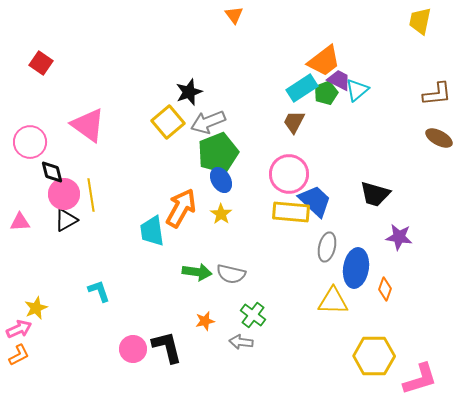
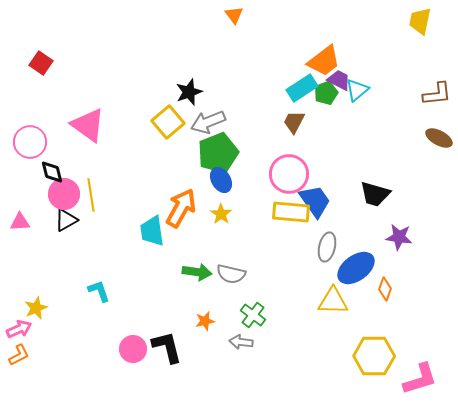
blue trapezoid at (315, 201): rotated 12 degrees clockwise
blue ellipse at (356, 268): rotated 45 degrees clockwise
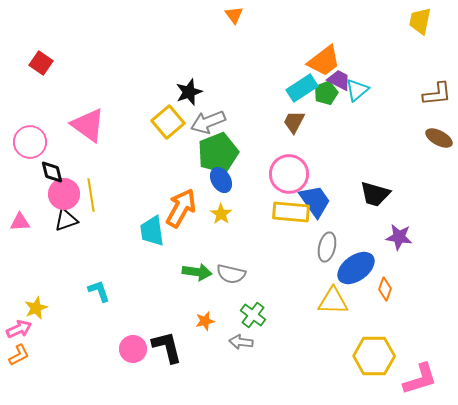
black triangle at (66, 220): rotated 10 degrees clockwise
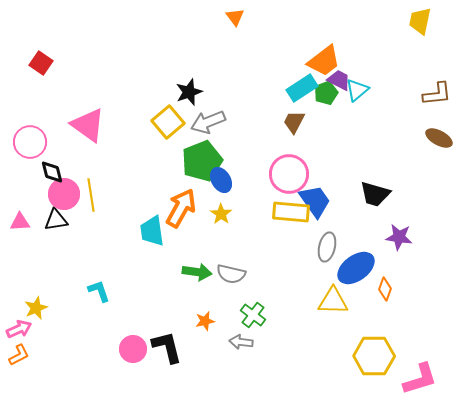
orange triangle at (234, 15): moved 1 px right, 2 px down
green pentagon at (218, 153): moved 16 px left, 8 px down
black triangle at (66, 220): moved 10 px left; rotated 10 degrees clockwise
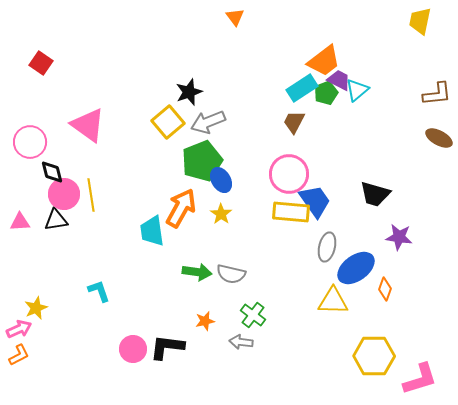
black L-shape at (167, 347): rotated 69 degrees counterclockwise
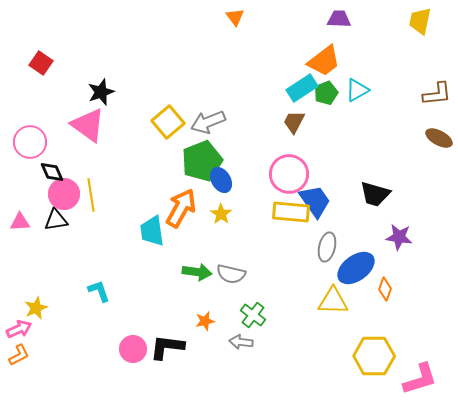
purple trapezoid at (339, 80): moved 61 px up; rotated 25 degrees counterclockwise
cyan triangle at (357, 90): rotated 10 degrees clockwise
black star at (189, 92): moved 88 px left
black diamond at (52, 172): rotated 10 degrees counterclockwise
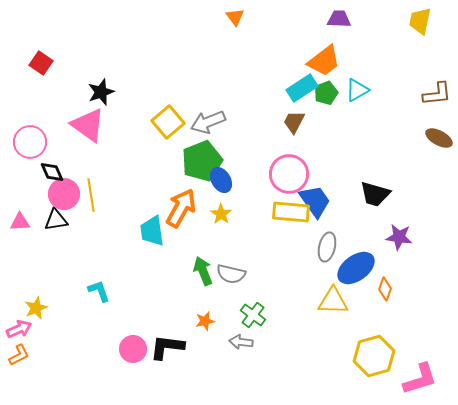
green arrow at (197, 272): moved 6 px right, 1 px up; rotated 120 degrees counterclockwise
yellow hexagon at (374, 356): rotated 15 degrees counterclockwise
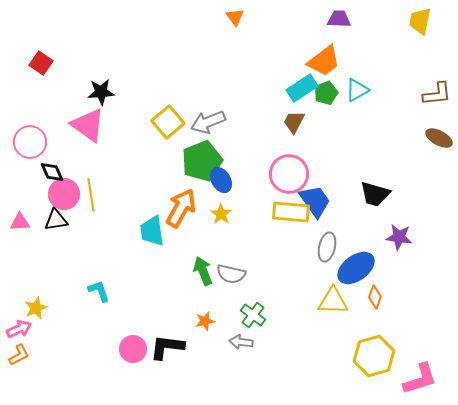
black star at (101, 92): rotated 16 degrees clockwise
orange diamond at (385, 289): moved 10 px left, 8 px down
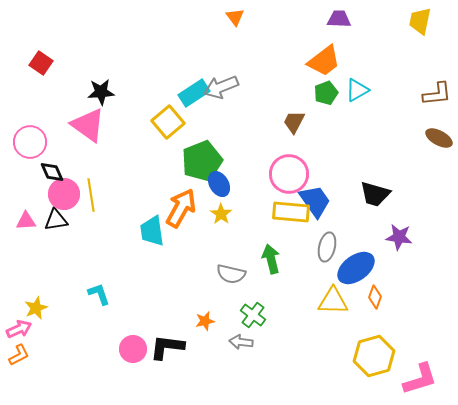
cyan rectangle at (302, 88): moved 108 px left, 5 px down
gray arrow at (208, 122): moved 13 px right, 35 px up
blue ellipse at (221, 180): moved 2 px left, 4 px down
pink triangle at (20, 222): moved 6 px right, 1 px up
green arrow at (203, 271): moved 68 px right, 12 px up; rotated 8 degrees clockwise
cyan L-shape at (99, 291): moved 3 px down
